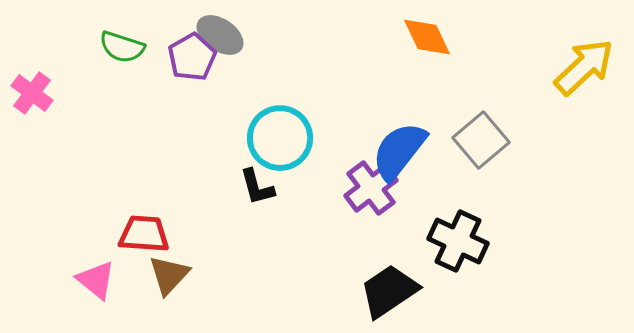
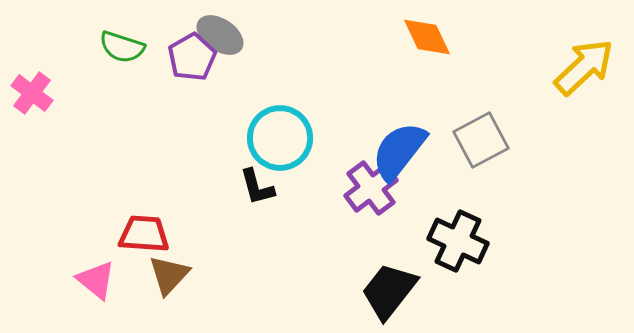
gray square: rotated 12 degrees clockwise
black trapezoid: rotated 18 degrees counterclockwise
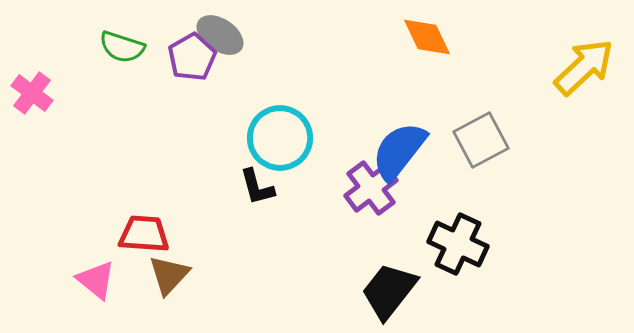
black cross: moved 3 px down
